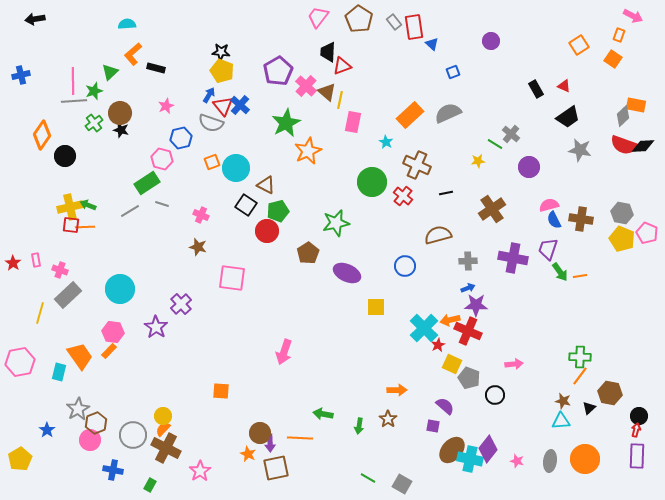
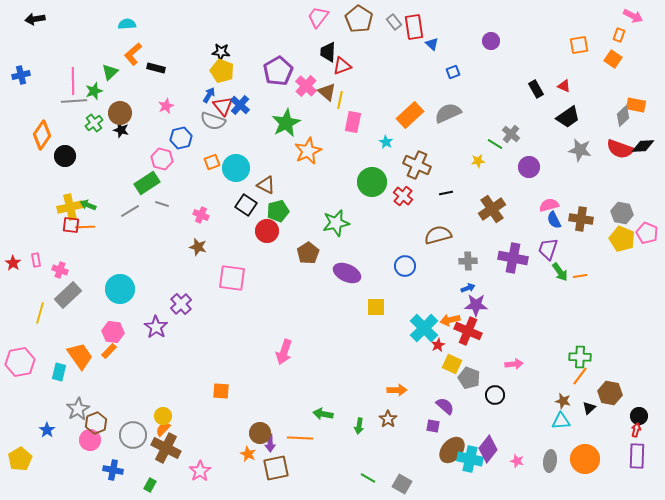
orange square at (579, 45): rotated 24 degrees clockwise
gray semicircle at (211, 123): moved 2 px right, 2 px up
red semicircle at (624, 145): moved 4 px left, 4 px down
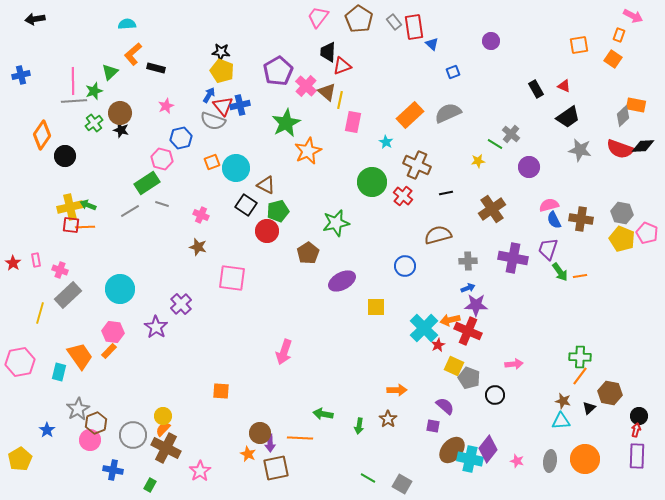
blue cross at (240, 105): rotated 36 degrees clockwise
purple ellipse at (347, 273): moved 5 px left, 8 px down; rotated 52 degrees counterclockwise
yellow square at (452, 364): moved 2 px right, 2 px down
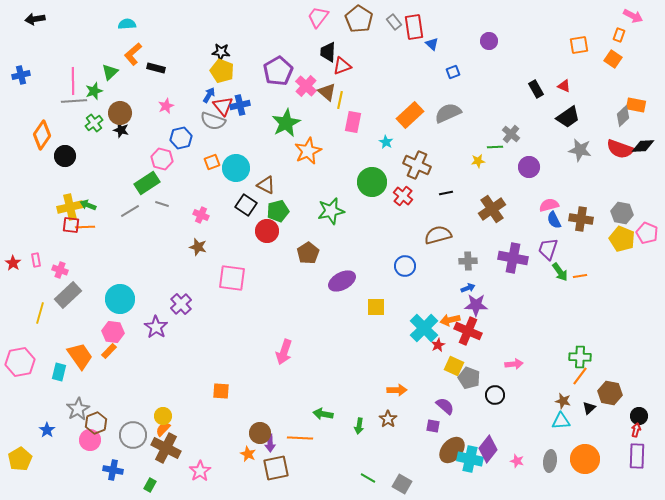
purple circle at (491, 41): moved 2 px left
green line at (495, 144): moved 3 px down; rotated 35 degrees counterclockwise
green star at (336, 223): moved 5 px left, 12 px up
cyan circle at (120, 289): moved 10 px down
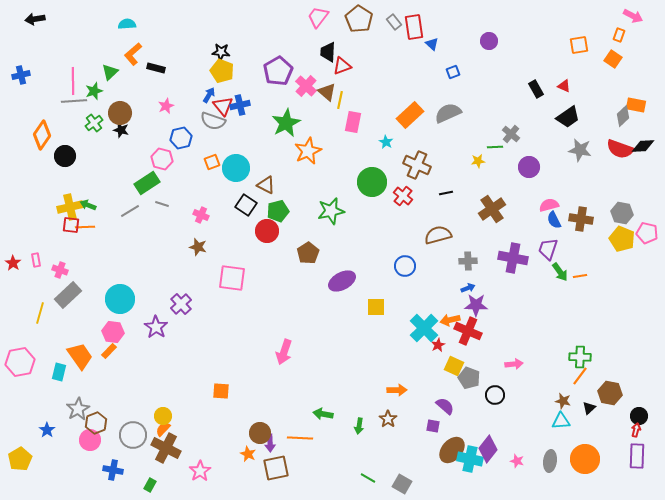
pink pentagon at (647, 233): rotated 10 degrees counterclockwise
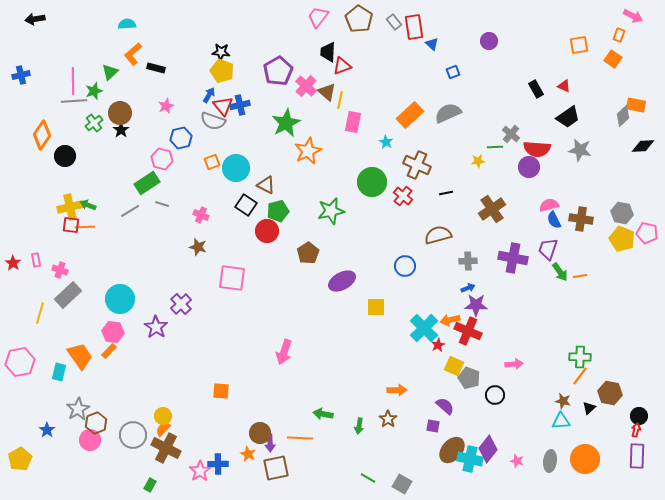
black star at (121, 130): rotated 21 degrees clockwise
red semicircle at (620, 149): moved 83 px left; rotated 16 degrees counterclockwise
blue cross at (113, 470): moved 105 px right, 6 px up; rotated 12 degrees counterclockwise
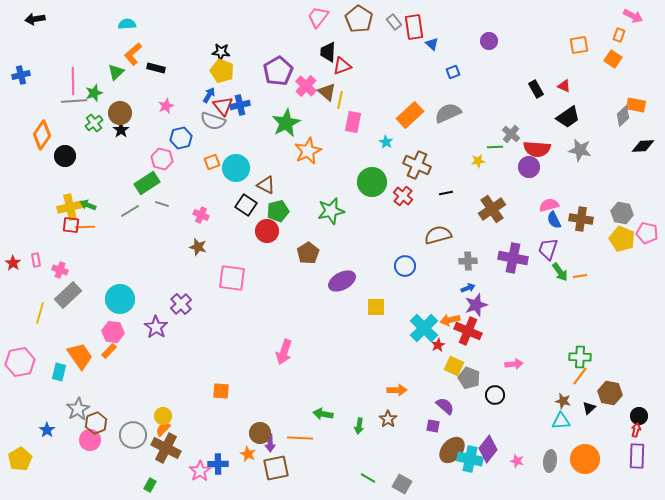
green triangle at (110, 72): moved 6 px right
green star at (94, 91): moved 2 px down
purple star at (476, 305): rotated 20 degrees counterclockwise
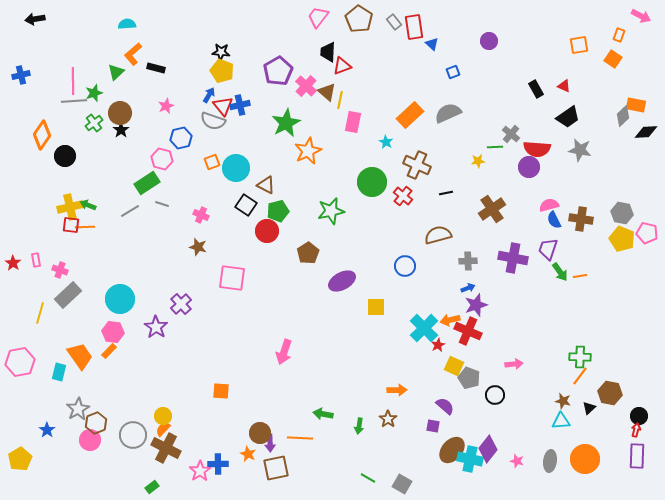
pink arrow at (633, 16): moved 8 px right
black diamond at (643, 146): moved 3 px right, 14 px up
green rectangle at (150, 485): moved 2 px right, 2 px down; rotated 24 degrees clockwise
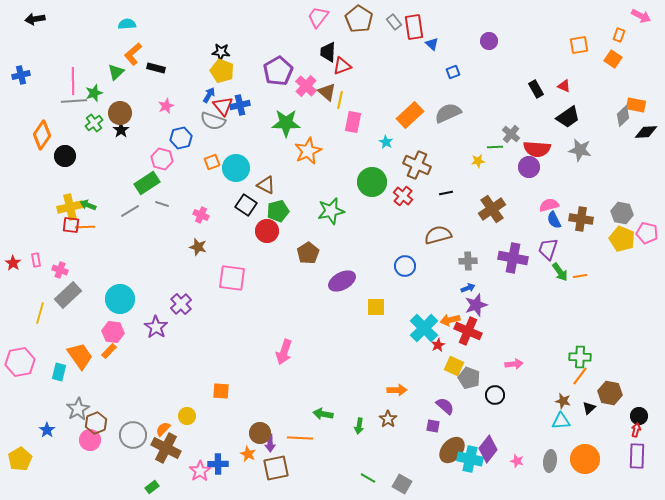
green star at (286, 123): rotated 28 degrees clockwise
yellow circle at (163, 416): moved 24 px right
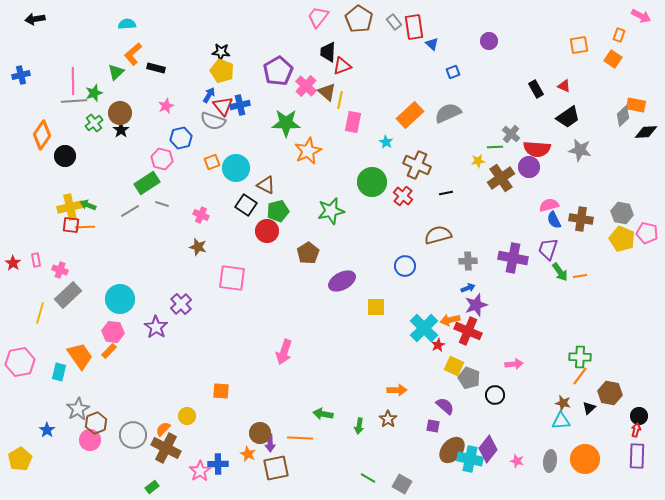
brown cross at (492, 209): moved 9 px right, 31 px up
brown star at (563, 401): moved 2 px down
